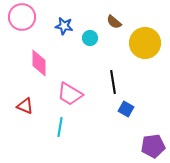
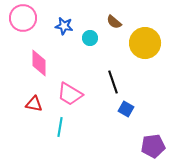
pink circle: moved 1 px right, 1 px down
black line: rotated 10 degrees counterclockwise
red triangle: moved 9 px right, 2 px up; rotated 12 degrees counterclockwise
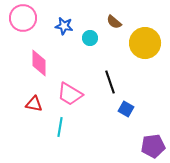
black line: moved 3 px left
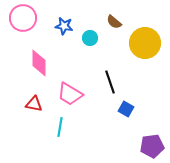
purple pentagon: moved 1 px left
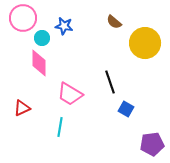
cyan circle: moved 48 px left
red triangle: moved 12 px left, 4 px down; rotated 36 degrees counterclockwise
purple pentagon: moved 2 px up
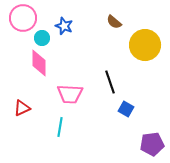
blue star: rotated 12 degrees clockwise
yellow circle: moved 2 px down
pink trapezoid: rotated 28 degrees counterclockwise
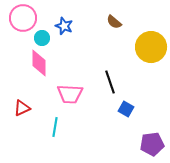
yellow circle: moved 6 px right, 2 px down
cyan line: moved 5 px left
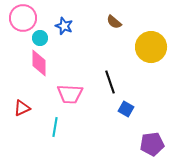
cyan circle: moved 2 px left
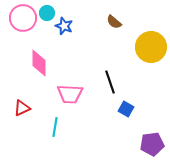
cyan circle: moved 7 px right, 25 px up
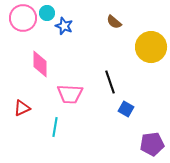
pink diamond: moved 1 px right, 1 px down
